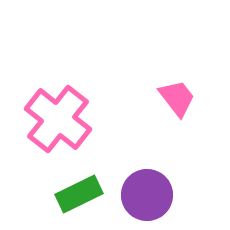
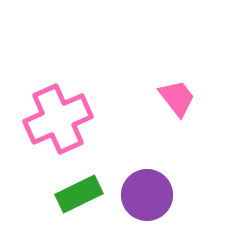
pink cross: rotated 28 degrees clockwise
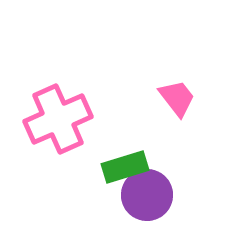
green rectangle: moved 46 px right, 27 px up; rotated 9 degrees clockwise
